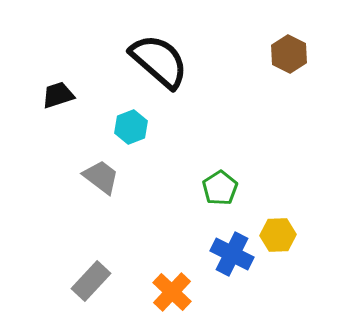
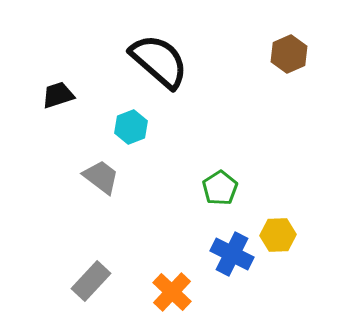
brown hexagon: rotated 9 degrees clockwise
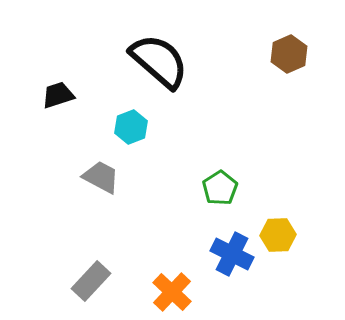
gray trapezoid: rotated 9 degrees counterclockwise
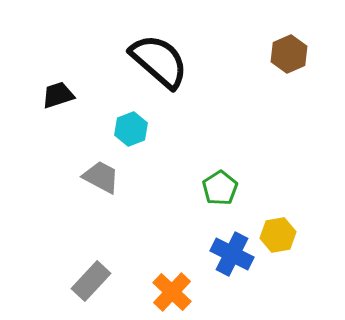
cyan hexagon: moved 2 px down
yellow hexagon: rotated 8 degrees counterclockwise
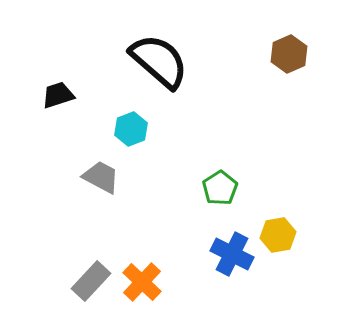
orange cross: moved 30 px left, 10 px up
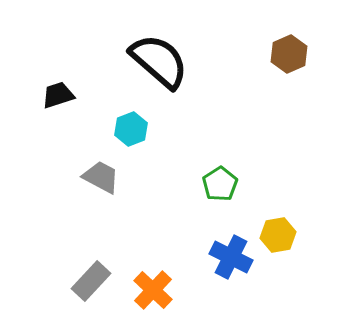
green pentagon: moved 4 px up
blue cross: moved 1 px left, 3 px down
orange cross: moved 11 px right, 8 px down
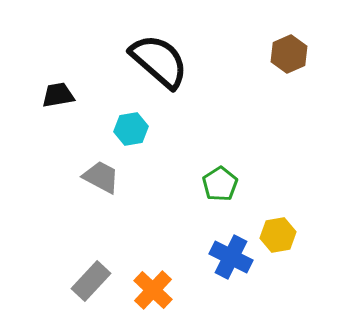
black trapezoid: rotated 8 degrees clockwise
cyan hexagon: rotated 12 degrees clockwise
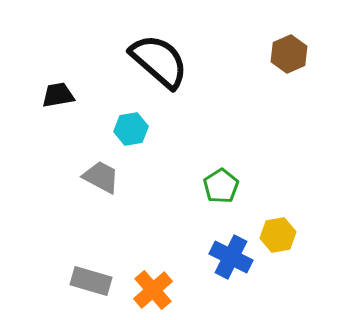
green pentagon: moved 1 px right, 2 px down
gray rectangle: rotated 63 degrees clockwise
orange cross: rotated 6 degrees clockwise
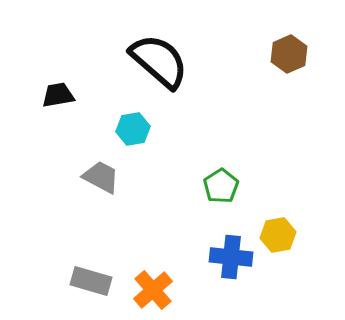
cyan hexagon: moved 2 px right
blue cross: rotated 21 degrees counterclockwise
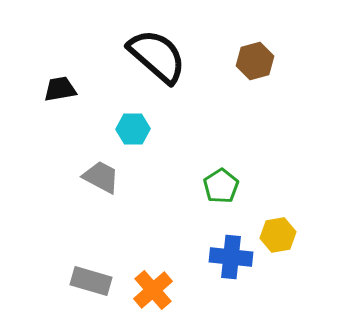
brown hexagon: moved 34 px left, 7 px down; rotated 9 degrees clockwise
black semicircle: moved 2 px left, 5 px up
black trapezoid: moved 2 px right, 6 px up
cyan hexagon: rotated 8 degrees clockwise
